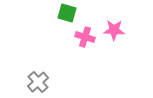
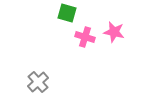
pink star: moved 2 px down; rotated 10 degrees clockwise
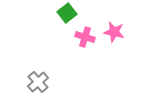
green square: rotated 36 degrees clockwise
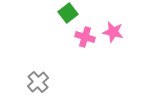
green square: moved 1 px right
pink star: moved 1 px left
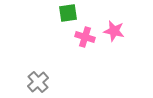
green square: rotated 30 degrees clockwise
pink star: moved 1 px right, 1 px up
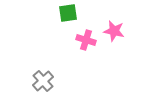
pink cross: moved 1 px right, 3 px down
gray cross: moved 5 px right, 1 px up
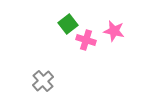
green square: moved 11 px down; rotated 30 degrees counterclockwise
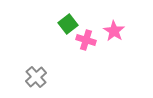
pink star: rotated 20 degrees clockwise
gray cross: moved 7 px left, 4 px up
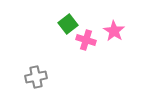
gray cross: rotated 30 degrees clockwise
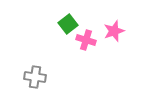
pink star: rotated 20 degrees clockwise
gray cross: moved 1 px left; rotated 20 degrees clockwise
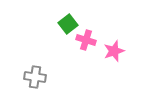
pink star: moved 20 px down
